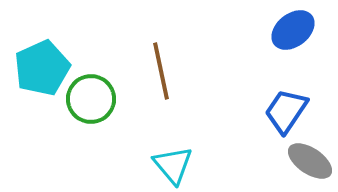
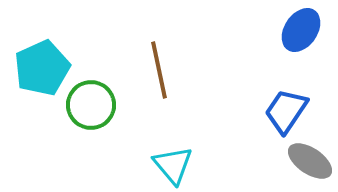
blue ellipse: moved 8 px right; rotated 18 degrees counterclockwise
brown line: moved 2 px left, 1 px up
green circle: moved 6 px down
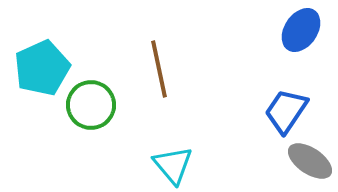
brown line: moved 1 px up
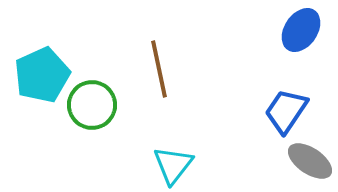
cyan pentagon: moved 7 px down
green circle: moved 1 px right
cyan triangle: rotated 18 degrees clockwise
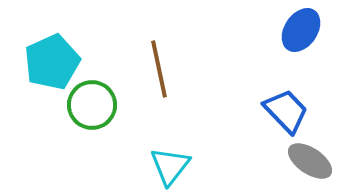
cyan pentagon: moved 10 px right, 13 px up
blue trapezoid: rotated 102 degrees clockwise
cyan triangle: moved 3 px left, 1 px down
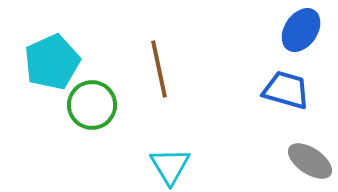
blue trapezoid: moved 21 px up; rotated 30 degrees counterclockwise
cyan triangle: rotated 9 degrees counterclockwise
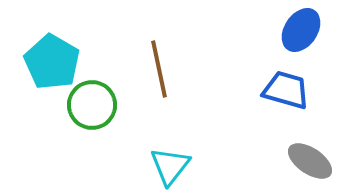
cyan pentagon: rotated 18 degrees counterclockwise
cyan triangle: rotated 9 degrees clockwise
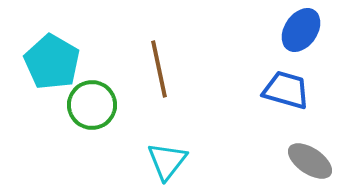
cyan triangle: moved 3 px left, 5 px up
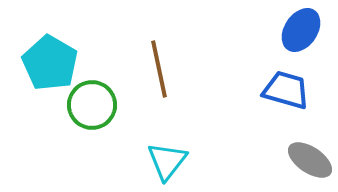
cyan pentagon: moved 2 px left, 1 px down
gray ellipse: moved 1 px up
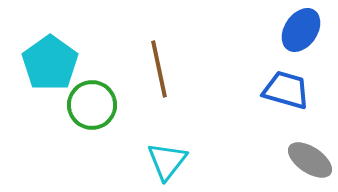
cyan pentagon: rotated 6 degrees clockwise
